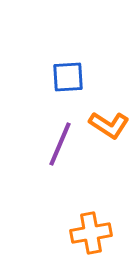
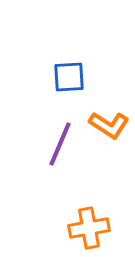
blue square: moved 1 px right
orange cross: moved 2 px left, 5 px up
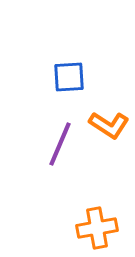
orange cross: moved 8 px right
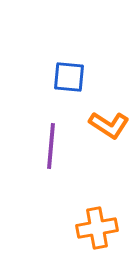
blue square: rotated 8 degrees clockwise
purple line: moved 9 px left, 2 px down; rotated 18 degrees counterclockwise
